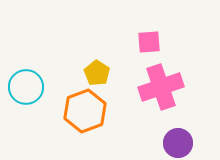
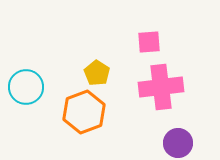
pink cross: rotated 12 degrees clockwise
orange hexagon: moved 1 px left, 1 px down
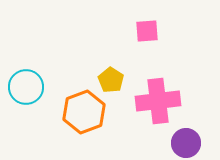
pink square: moved 2 px left, 11 px up
yellow pentagon: moved 14 px right, 7 px down
pink cross: moved 3 px left, 14 px down
purple circle: moved 8 px right
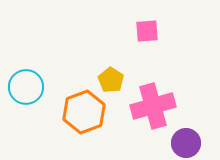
pink cross: moved 5 px left, 5 px down; rotated 9 degrees counterclockwise
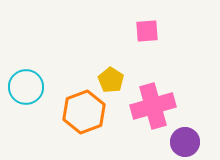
purple circle: moved 1 px left, 1 px up
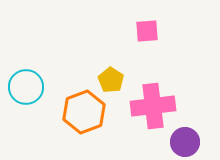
pink cross: rotated 9 degrees clockwise
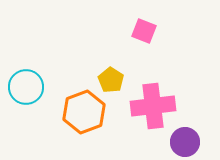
pink square: moved 3 px left; rotated 25 degrees clockwise
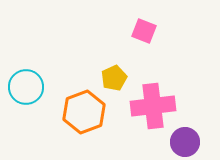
yellow pentagon: moved 3 px right, 2 px up; rotated 15 degrees clockwise
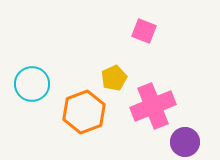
cyan circle: moved 6 px right, 3 px up
pink cross: rotated 15 degrees counterclockwise
